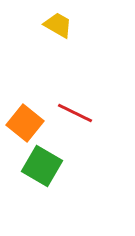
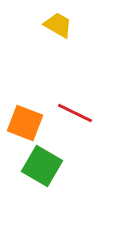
orange square: rotated 18 degrees counterclockwise
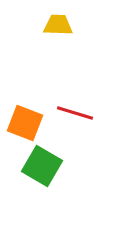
yellow trapezoid: rotated 28 degrees counterclockwise
red line: rotated 9 degrees counterclockwise
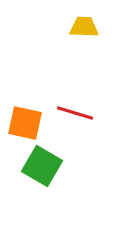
yellow trapezoid: moved 26 px right, 2 px down
orange square: rotated 9 degrees counterclockwise
